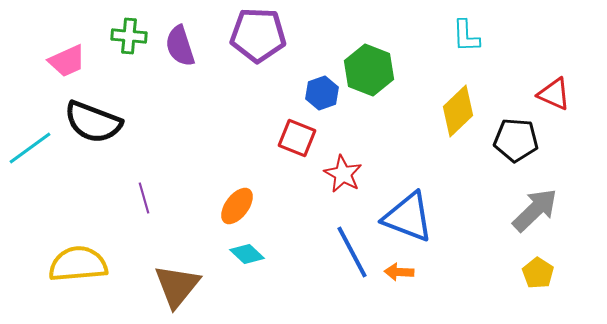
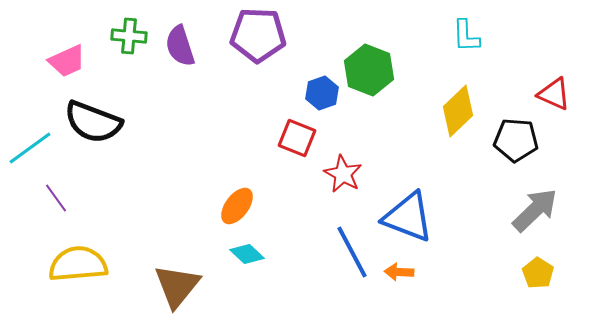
purple line: moved 88 px left; rotated 20 degrees counterclockwise
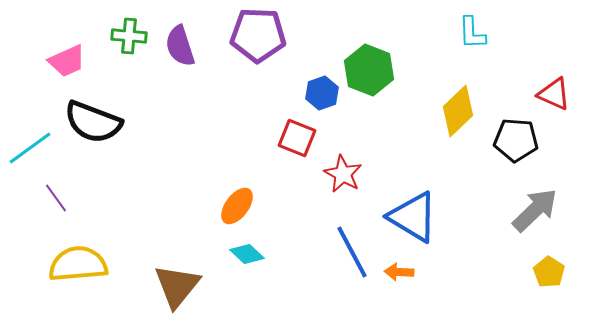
cyan L-shape: moved 6 px right, 3 px up
blue triangle: moved 5 px right; rotated 10 degrees clockwise
yellow pentagon: moved 11 px right, 1 px up
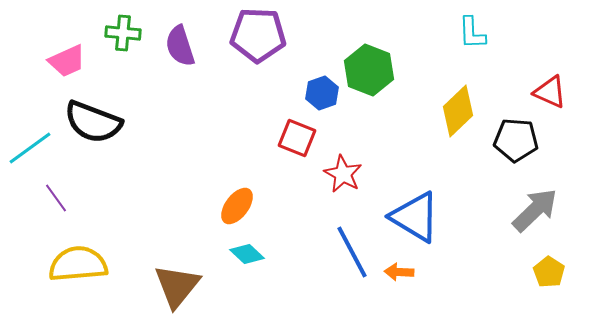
green cross: moved 6 px left, 3 px up
red triangle: moved 4 px left, 2 px up
blue triangle: moved 2 px right
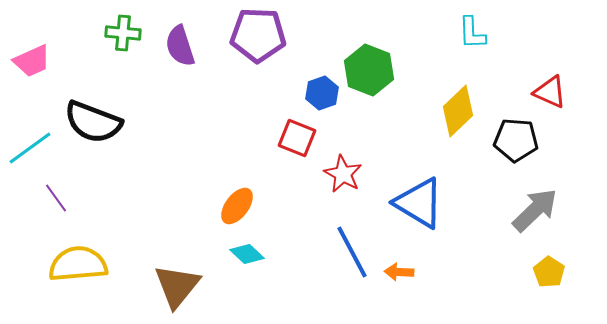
pink trapezoid: moved 35 px left
blue triangle: moved 4 px right, 14 px up
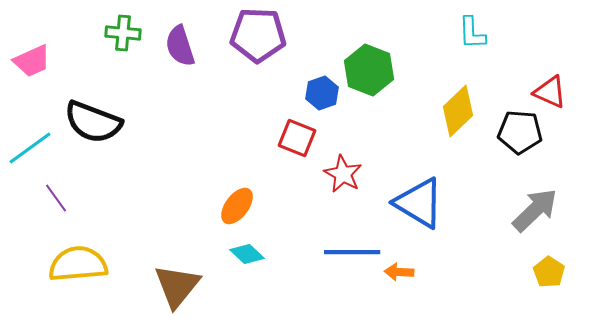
black pentagon: moved 4 px right, 8 px up
blue line: rotated 62 degrees counterclockwise
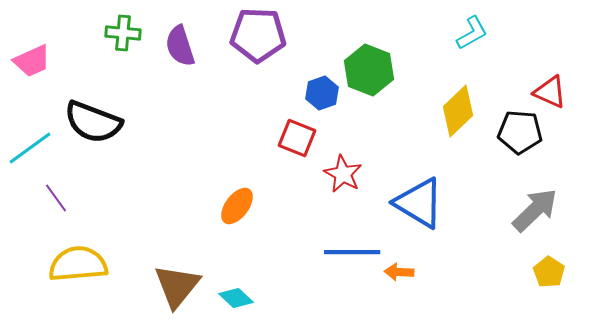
cyan L-shape: rotated 117 degrees counterclockwise
cyan diamond: moved 11 px left, 44 px down
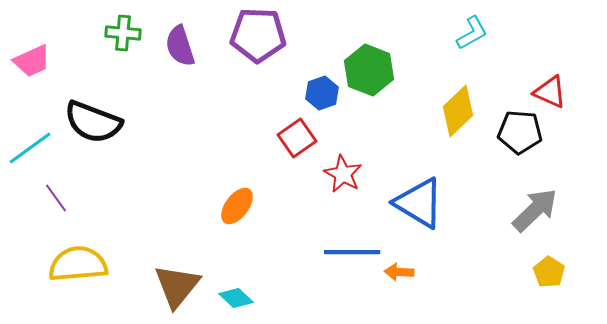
red square: rotated 33 degrees clockwise
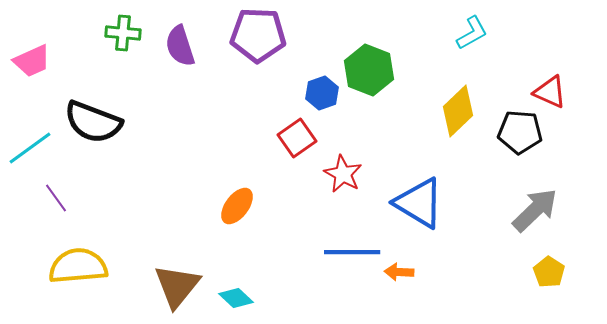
yellow semicircle: moved 2 px down
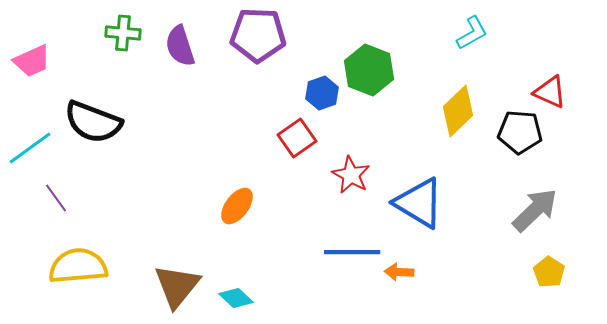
red star: moved 8 px right, 1 px down
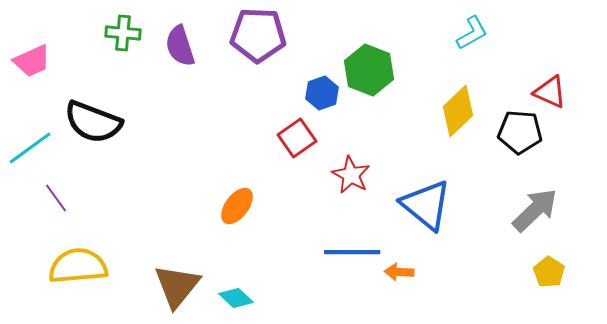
blue triangle: moved 7 px right, 2 px down; rotated 8 degrees clockwise
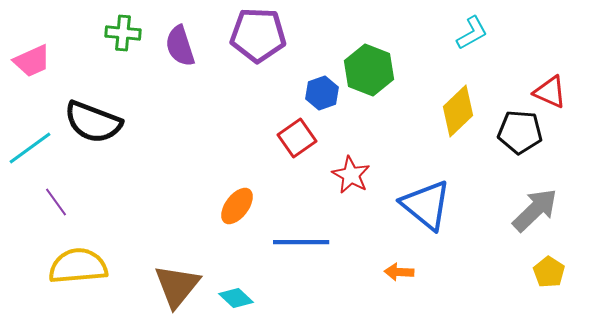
purple line: moved 4 px down
blue line: moved 51 px left, 10 px up
